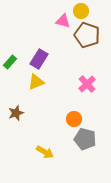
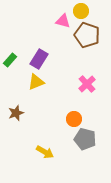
green rectangle: moved 2 px up
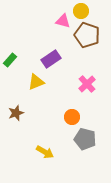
purple rectangle: moved 12 px right; rotated 24 degrees clockwise
orange circle: moved 2 px left, 2 px up
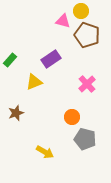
yellow triangle: moved 2 px left
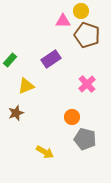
pink triangle: rotated 14 degrees counterclockwise
yellow triangle: moved 8 px left, 4 px down
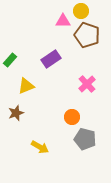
yellow arrow: moved 5 px left, 5 px up
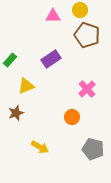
yellow circle: moved 1 px left, 1 px up
pink triangle: moved 10 px left, 5 px up
pink cross: moved 5 px down
gray pentagon: moved 8 px right, 10 px down
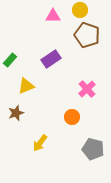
yellow arrow: moved 4 px up; rotated 96 degrees clockwise
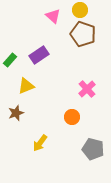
pink triangle: rotated 42 degrees clockwise
brown pentagon: moved 4 px left, 1 px up
purple rectangle: moved 12 px left, 4 px up
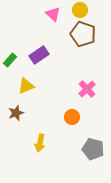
pink triangle: moved 2 px up
yellow arrow: rotated 24 degrees counterclockwise
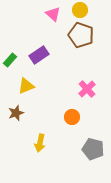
brown pentagon: moved 2 px left, 1 px down
